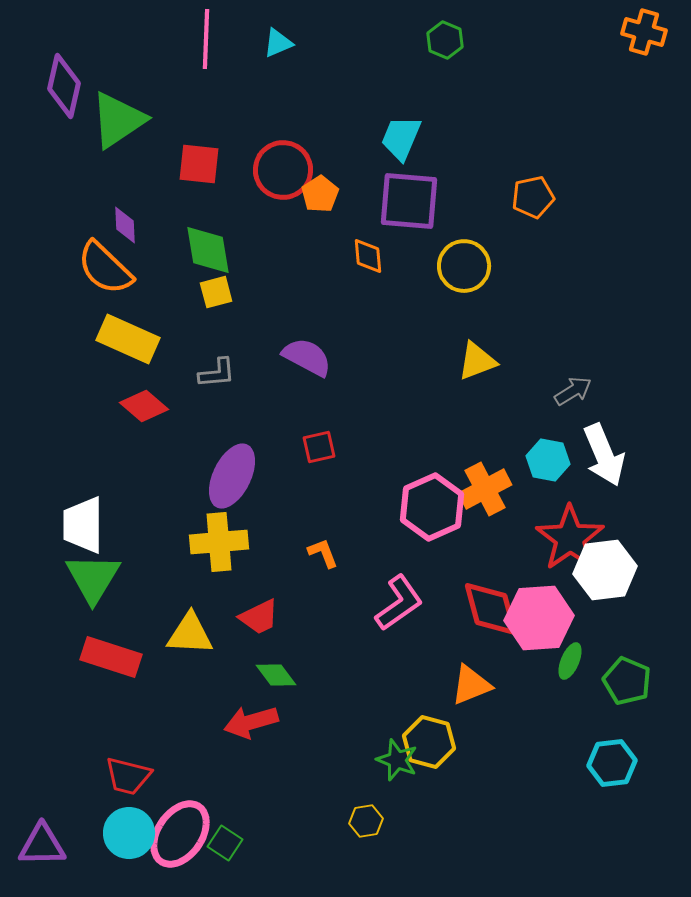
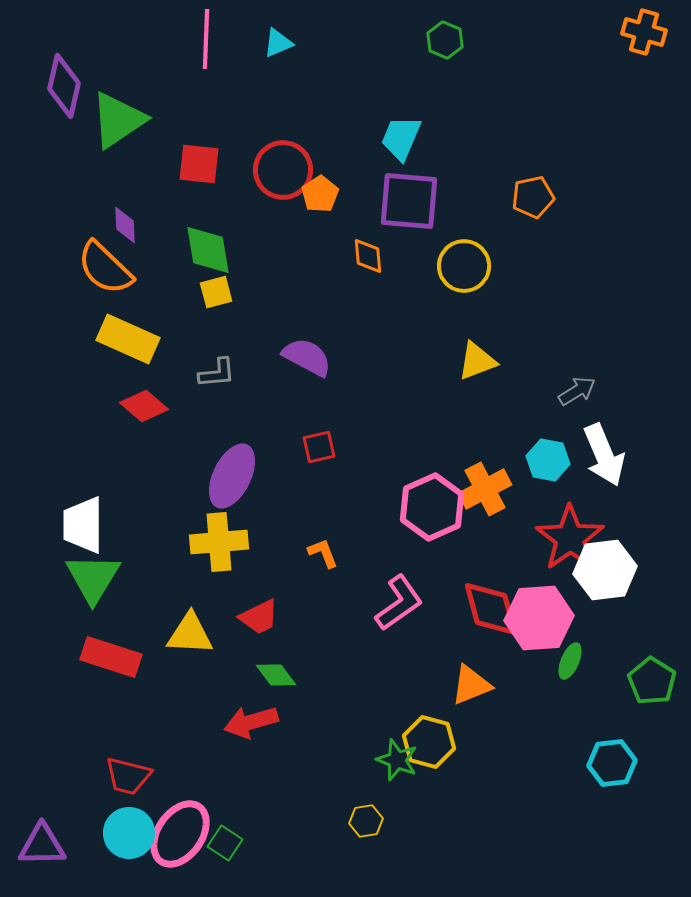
gray arrow at (573, 391): moved 4 px right
green pentagon at (627, 681): moved 25 px right; rotated 9 degrees clockwise
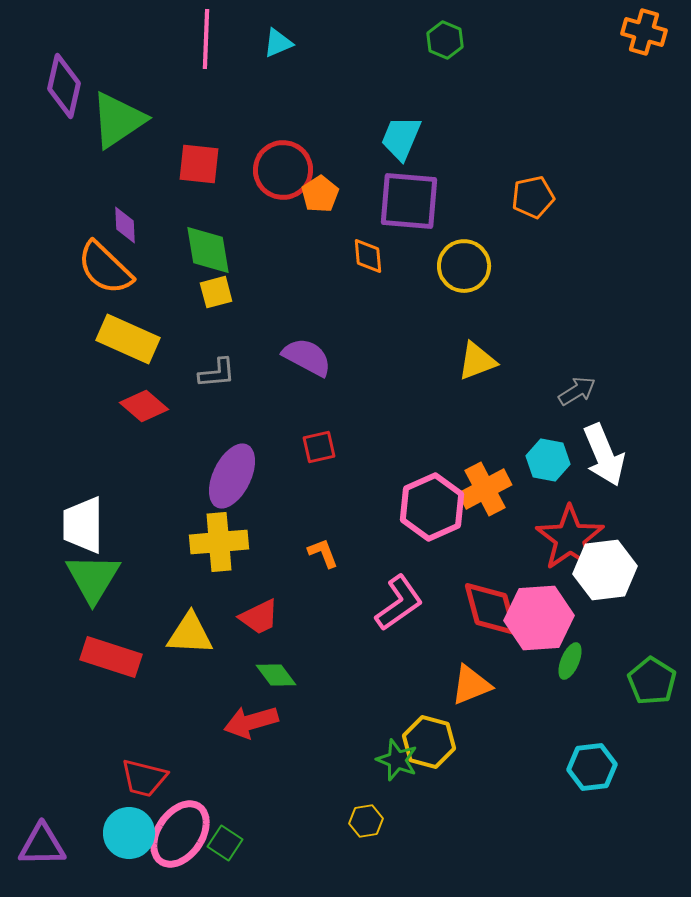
cyan hexagon at (612, 763): moved 20 px left, 4 px down
red trapezoid at (128, 776): moved 16 px right, 2 px down
